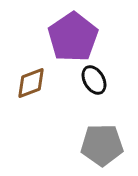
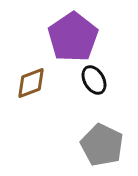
gray pentagon: rotated 27 degrees clockwise
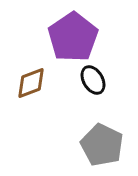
black ellipse: moved 1 px left
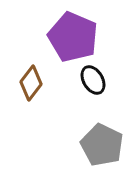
purple pentagon: rotated 15 degrees counterclockwise
brown diamond: rotated 32 degrees counterclockwise
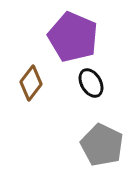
black ellipse: moved 2 px left, 3 px down
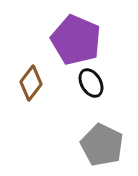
purple pentagon: moved 3 px right, 3 px down
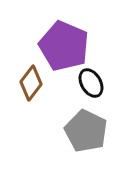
purple pentagon: moved 12 px left, 6 px down
gray pentagon: moved 16 px left, 14 px up
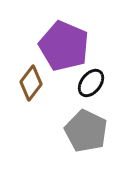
black ellipse: rotated 68 degrees clockwise
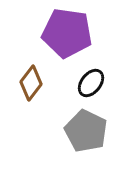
purple pentagon: moved 3 px right, 13 px up; rotated 15 degrees counterclockwise
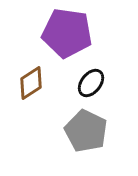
brown diamond: rotated 20 degrees clockwise
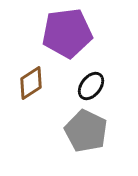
purple pentagon: rotated 15 degrees counterclockwise
black ellipse: moved 3 px down
